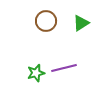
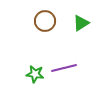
brown circle: moved 1 px left
green star: moved 1 px left, 1 px down; rotated 24 degrees clockwise
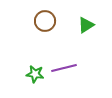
green triangle: moved 5 px right, 2 px down
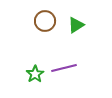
green triangle: moved 10 px left
green star: rotated 30 degrees clockwise
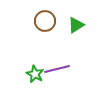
purple line: moved 7 px left, 1 px down
green star: rotated 12 degrees counterclockwise
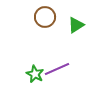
brown circle: moved 4 px up
purple line: rotated 10 degrees counterclockwise
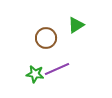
brown circle: moved 1 px right, 21 px down
green star: rotated 18 degrees counterclockwise
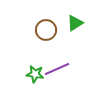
green triangle: moved 1 px left, 2 px up
brown circle: moved 8 px up
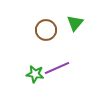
green triangle: rotated 18 degrees counterclockwise
purple line: moved 1 px up
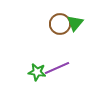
brown circle: moved 14 px right, 6 px up
green star: moved 2 px right, 2 px up
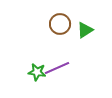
green triangle: moved 10 px right, 7 px down; rotated 18 degrees clockwise
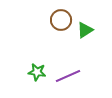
brown circle: moved 1 px right, 4 px up
purple line: moved 11 px right, 8 px down
